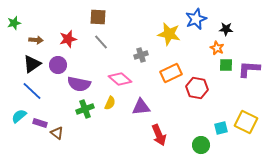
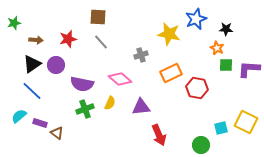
purple circle: moved 2 px left
purple semicircle: moved 3 px right
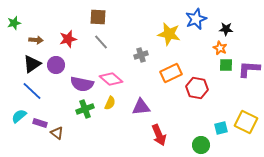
orange star: moved 3 px right
pink diamond: moved 9 px left
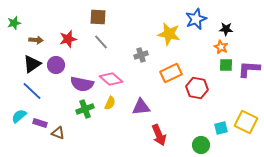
orange star: moved 1 px right, 1 px up
brown triangle: moved 1 px right; rotated 16 degrees counterclockwise
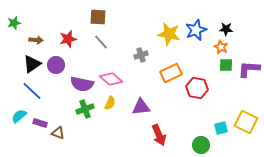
blue star: moved 11 px down
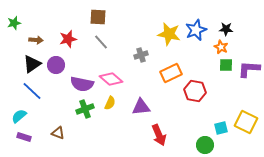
red hexagon: moved 2 px left, 3 px down
purple rectangle: moved 16 px left, 14 px down
green circle: moved 4 px right
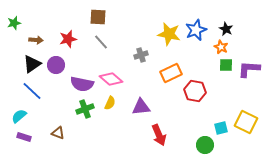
black star: rotated 24 degrees clockwise
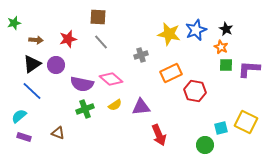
yellow semicircle: moved 5 px right, 2 px down; rotated 32 degrees clockwise
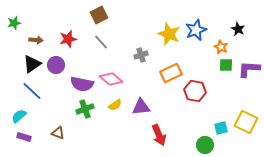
brown square: moved 1 px right, 2 px up; rotated 30 degrees counterclockwise
black star: moved 12 px right
yellow star: rotated 10 degrees clockwise
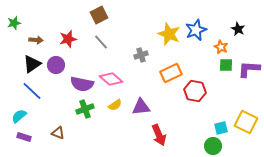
green circle: moved 8 px right, 1 px down
